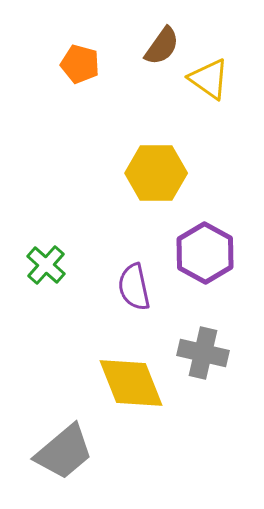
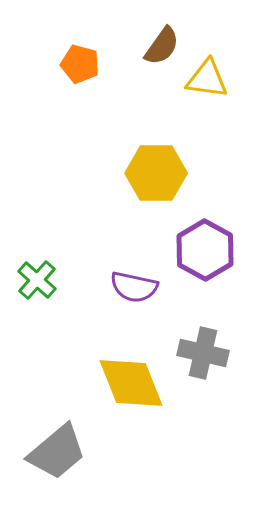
yellow triangle: moved 2 px left; rotated 27 degrees counterclockwise
purple hexagon: moved 3 px up
green cross: moved 9 px left, 15 px down
purple semicircle: rotated 66 degrees counterclockwise
gray trapezoid: moved 7 px left
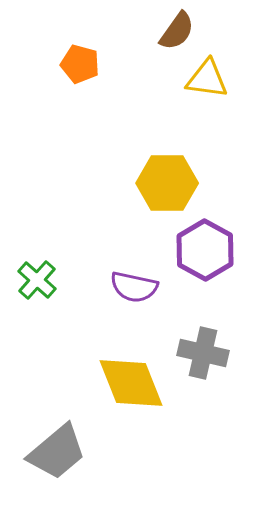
brown semicircle: moved 15 px right, 15 px up
yellow hexagon: moved 11 px right, 10 px down
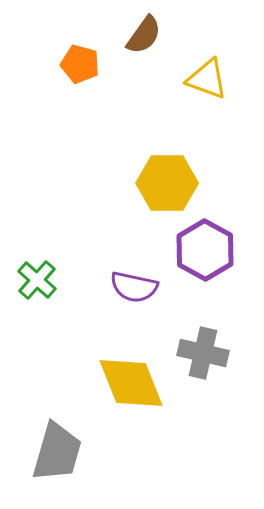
brown semicircle: moved 33 px left, 4 px down
yellow triangle: rotated 12 degrees clockwise
gray trapezoid: rotated 34 degrees counterclockwise
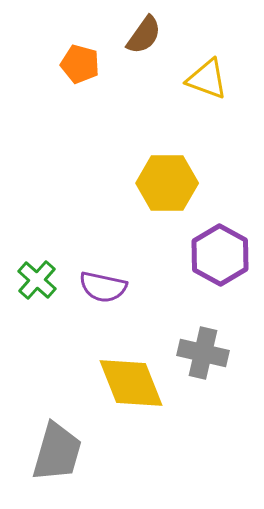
purple hexagon: moved 15 px right, 5 px down
purple semicircle: moved 31 px left
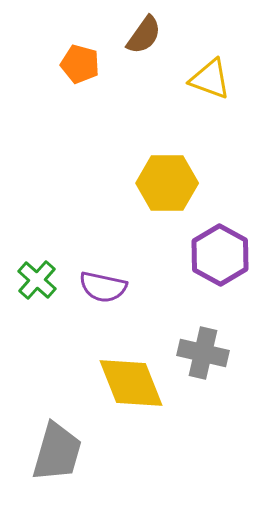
yellow triangle: moved 3 px right
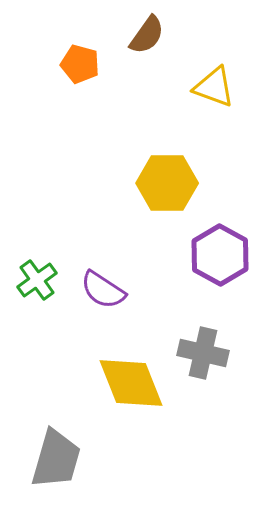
brown semicircle: moved 3 px right
yellow triangle: moved 4 px right, 8 px down
green cross: rotated 12 degrees clockwise
purple semicircle: moved 3 px down; rotated 21 degrees clockwise
gray trapezoid: moved 1 px left, 7 px down
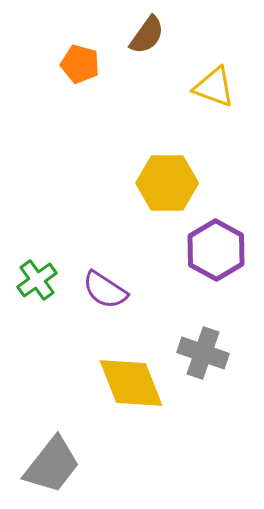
purple hexagon: moved 4 px left, 5 px up
purple semicircle: moved 2 px right
gray cross: rotated 6 degrees clockwise
gray trapezoid: moved 4 px left, 6 px down; rotated 22 degrees clockwise
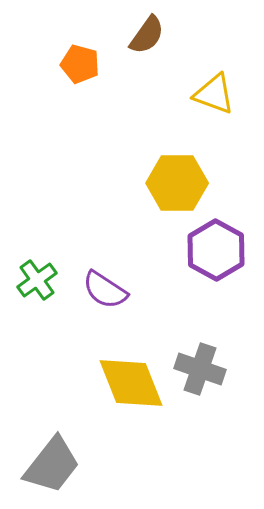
yellow triangle: moved 7 px down
yellow hexagon: moved 10 px right
gray cross: moved 3 px left, 16 px down
